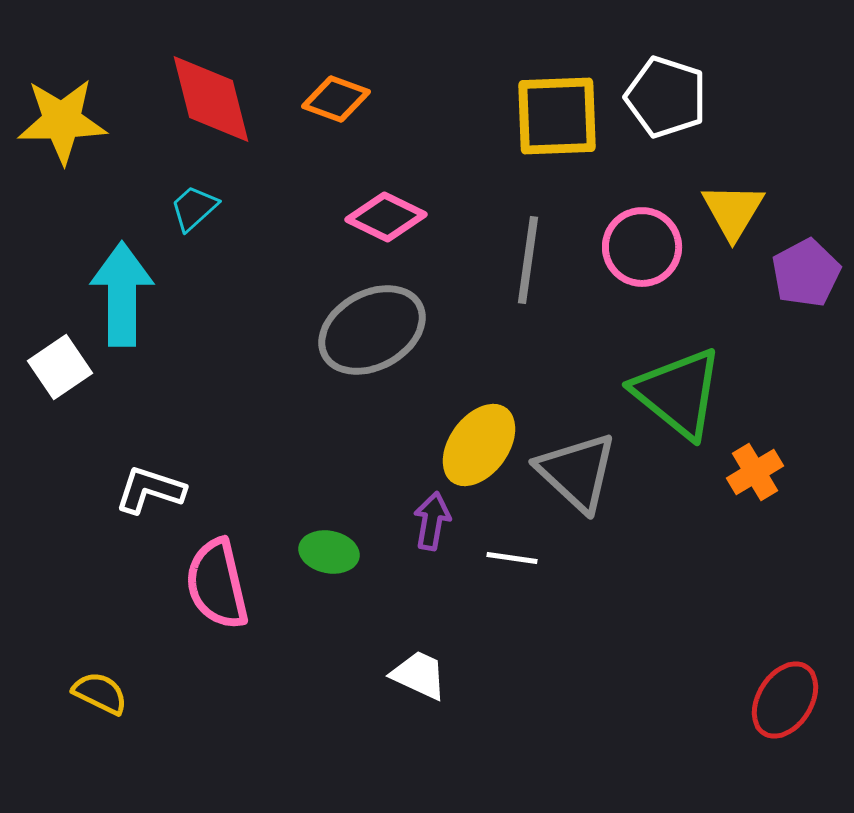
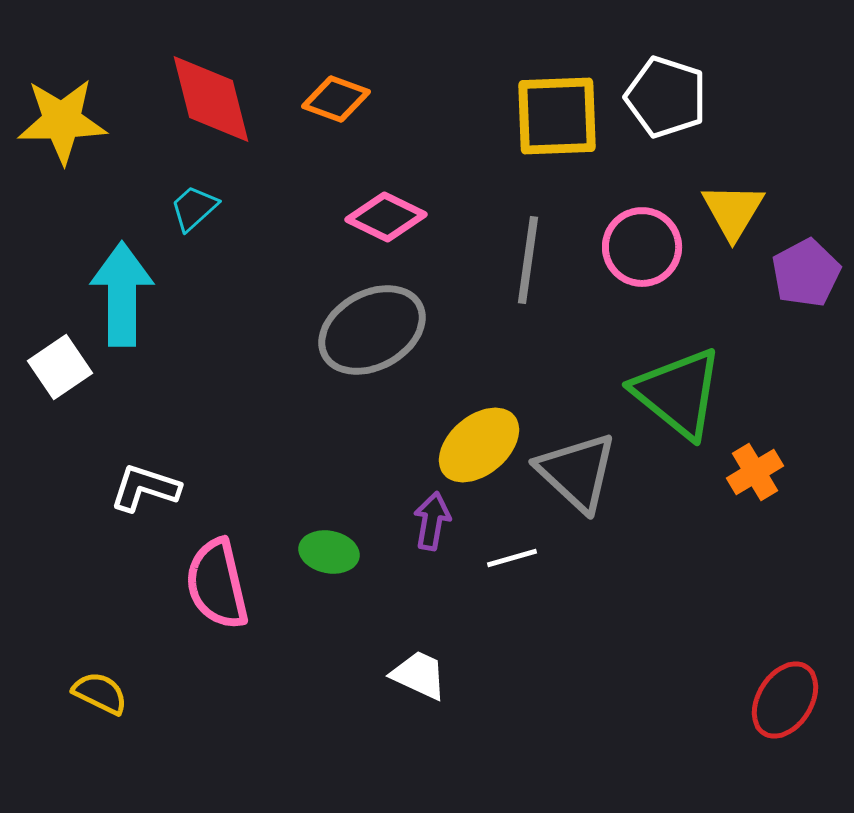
yellow ellipse: rotated 14 degrees clockwise
white L-shape: moved 5 px left, 2 px up
white line: rotated 24 degrees counterclockwise
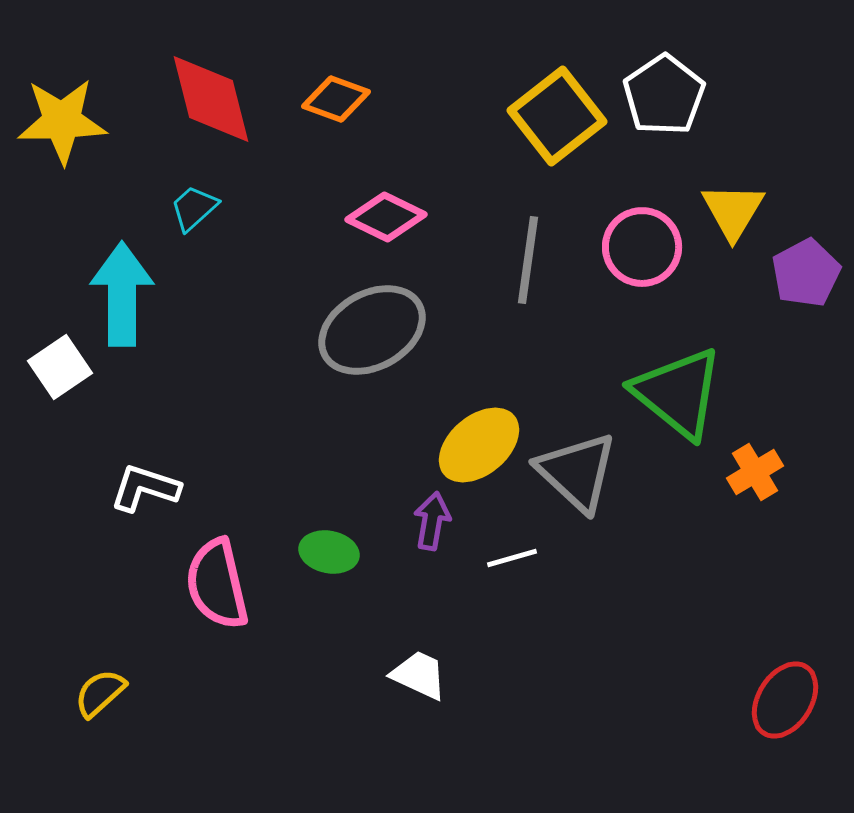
white pentagon: moved 2 px left, 2 px up; rotated 20 degrees clockwise
yellow square: rotated 36 degrees counterclockwise
yellow semicircle: rotated 68 degrees counterclockwise
